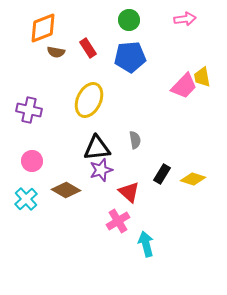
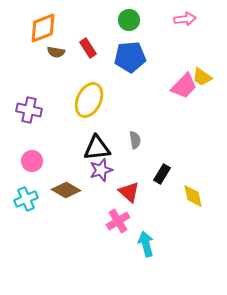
yellow trapezoid: rotated 45 degrees counterclockwise
yellow diamond: moved 17 px down; rotated 60 degrees clockwise
cyan cross: rotated 20 degrees clockwise
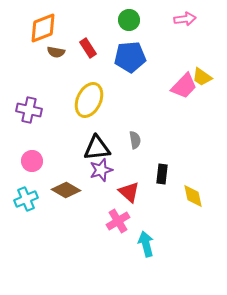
black rectangle: rotated 24 degrees counterclockwise
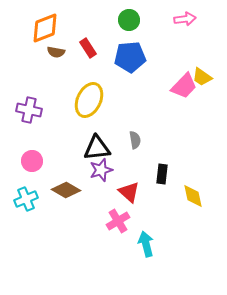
orange diamond: moved 2 px right
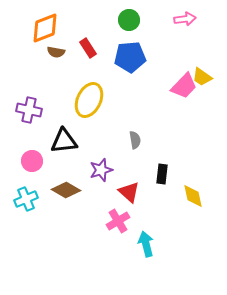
black triangle: moved 33 px left, 7 px up
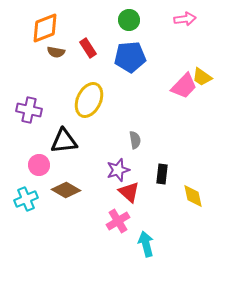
pink circle: moved 7 px right, 4 px down
purple star: moved 17 px right
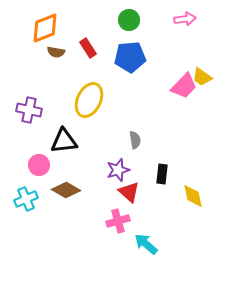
pink cross: rotated 15 degrees clockwise
cyan arrow: rotated 35 degrees counterclockwise
